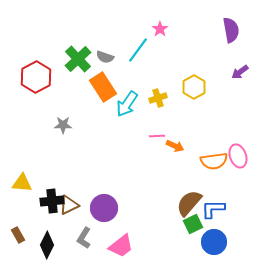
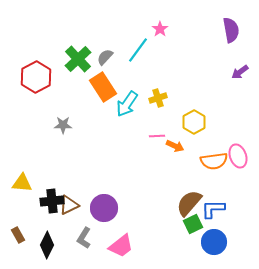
gray semicircle: rotated 114 degrees clockwise
yellow hexagon: moved 35 px down
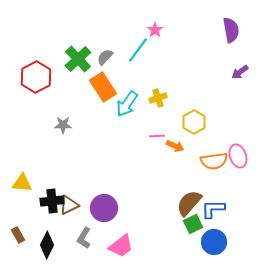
pink star: moved 5 px left, 1 px down
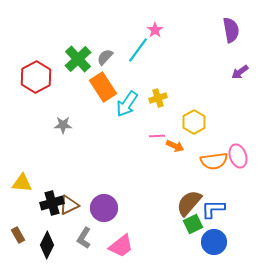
black cross: moved 2 px down; rotated 10 degrees counterclockwise
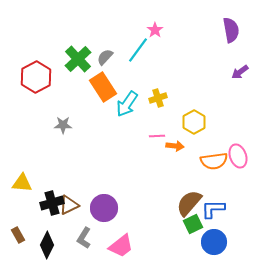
orange arrow: rotated 18 degrees counterclockwise
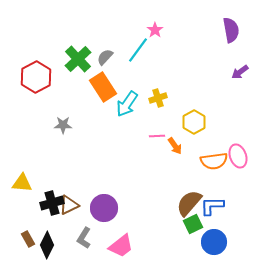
orange arrow: rotated 48 degrees clockwise
blue L-shape: moved 1 px left, 3 px up
brown rectangle: moved 10 px right, 4 px down
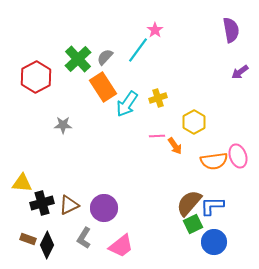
black cross: moved 10 px left
brown rectangle: rotated 42 degrees counterclockwise
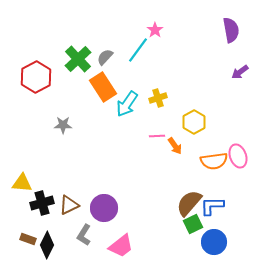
gray L-shape: moved 3 px up
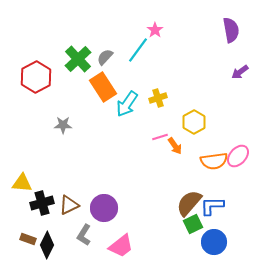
pink line: moved 3 px right, 1 px down; rotated 14 degrees counterclockwise
pink ellipse: rotated 60 degrees clockwise
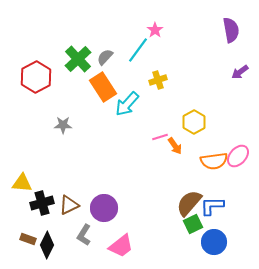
yellow cross: moved 18 px up
cyan arrow: rotated 8 degrees clockwise
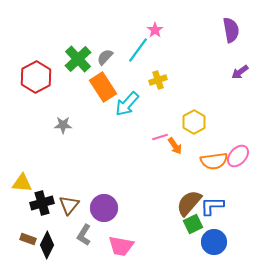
brown triangle: rotated 25 degrees counterclockwise
pink trapezoid: rotated 48 degrees clockwise
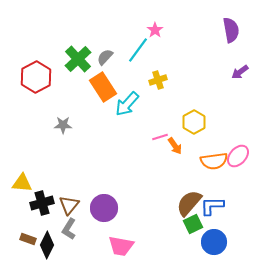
gray L-shape: moved 15 px left, 6 px up
